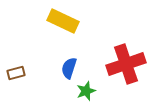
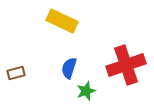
yellow rectangle: moved 1 px left
red cross: moved 1 px down
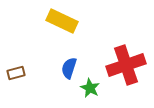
green star: moved 4 px right, 3 px up; rotated 24 degrees counterclockwise
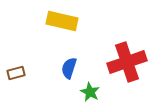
yellow rectangle: rotated 12 degrees counterclockwise
red cross: moved 1 px right, 3 px up
green star: moved 4 px down
